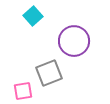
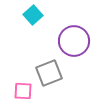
cyan square: moved 1 px up
pink square: rotated 12 degrees clockwise
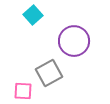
gray square: rotated 8 degrees counterclockwise
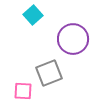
purple circle: moved 1 px left, 2 px up
gray square: rotated 8 degrees clockwise
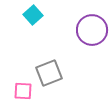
purple circle: moved 19 px right, 9 px up
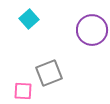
cyan square: moved 4 px left, 4 px down
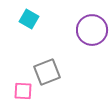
cyan square: rotated 18 degrees counterclockwise
gray square: moved 2 px left, 1 px up
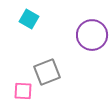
purple circle: moved 5 px down
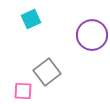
cyan square: moved 2 px right; rotated 36 degrees clockwise
gray square: rotated 16 degrees counterclockwise
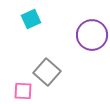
gray square: rotated 12 degrees counterclockwise
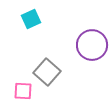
purple circle: moved 10 px down
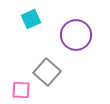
purple circle: moved 16 px left, 10 px up
pink square: moved 2 px left, 1 px up
